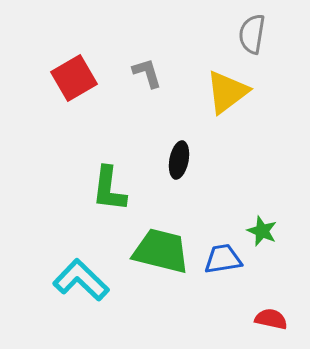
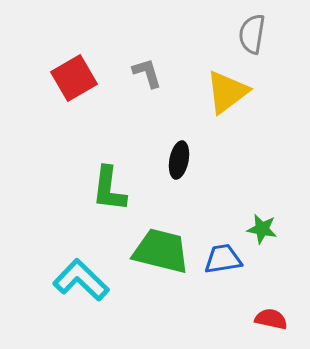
green star: moved 2 px up; rotated 12 degrees counterclockwise
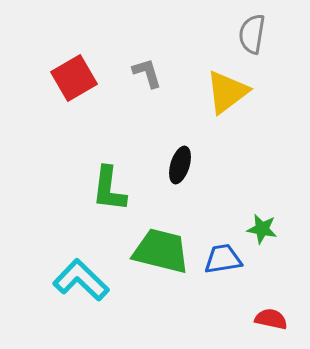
black ellipse: moved 1 px right, 5 px down; rotated 6 degrees clockwise
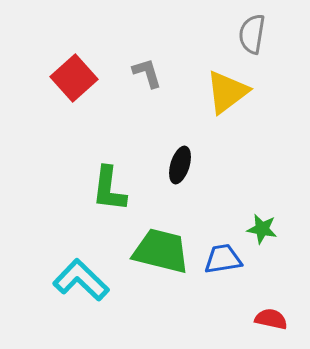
red square: rotated 12 degrees counterclockwise
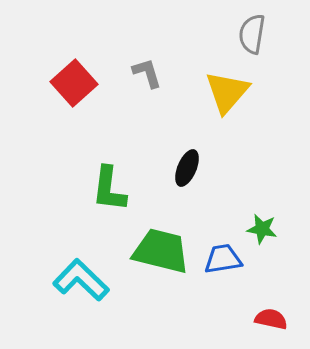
red square: moved 5 px down
yellow triangle: rotated 12 degrees counterclockwise
black ellipse: moved 7 px right, 3 px down; rotated 6 degrees clockwise
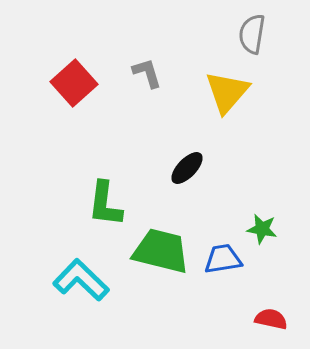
black ellipse: rotated 21 degrees clockwise
green L-shape: moved 4 px left, 15 px down
